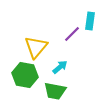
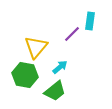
green trapezoid: rotated 50 degrees counterclockwise
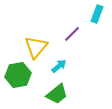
cyan rectangle: moved 7 px right, 7 px up; rotated 12 degrees clockwise
cyan arrow: moved 1 px left, 1 px up
green hexagon: moved 7 px left; rotated 20 degrees counterclockwise
green trapezoid: moved 2 px right, 3 px down
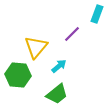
green hexagon: rotated 15 degrees clockwise
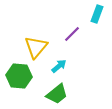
green hexagon: moved 1 px right, 1 px down
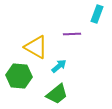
purple line: rotated 42 degrees clockwise
yellow triangle: rotated 40 degrees counterclockwise
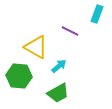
purple line: moved 2 px left, 3 px up; rotated 30 degrees clockwise
green trapezoid: moved 1 px right, 1 px up; rotated 10 degrees clockwise
